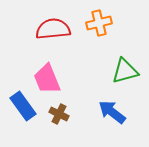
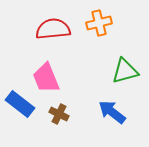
pink trapezoid: moved 1 px left, 1 px up
blue rectangle: moved 3 px left, 2 px up; rotated 16 degrees counterclockwise
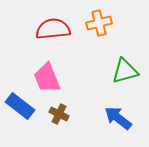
pink trapezoid: moved 1 px right
blue rectangle: moved 2 px down
blue arrow: moved 6 px right, 6 px down
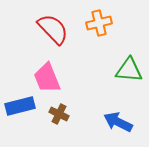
red semicircle: rotated 52 degrees clockwise
green triangle: moved 4 px right, 1 px up; rotated 20 degrees clockwise
blue rectangle: rotated 52 degrees counterclockwise
blue arrow: moved 4 px down; rotated 12 degrees counterclockwise
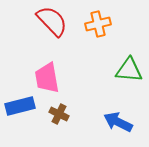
orange cross: moved 1 px left, 1 px down
red semicircle: moved 1 px left, 8 px up
pink trapezoid: rotated 12 degrees clockwise
